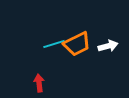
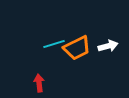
orange trapezoid: moved 4 px down
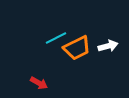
cyan line: moved 2 px right, 6 px up; rotated 10 degrees counterclockwise
red arrow: rotated 126 degrees clockwise
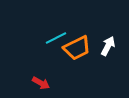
white arrow: rotated 48 degrees counterclockwise
red arrow: moved 2 px right
